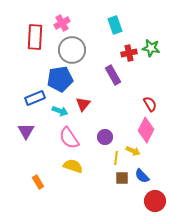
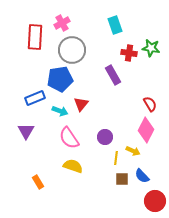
red cross: rotated 21 degrees clockwise
red triangle: moved 2 px left
brown square: moved 1 px down
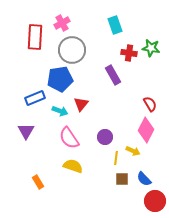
blue semicircle: moved 2 px right, 3 px down
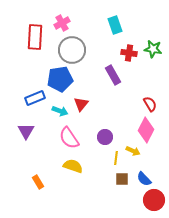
green star: moved 2 px right, 1 px down
red circle: moved 1 px left, 1 px up
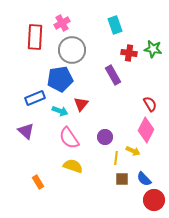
purple triangle: rotated 18 degrees counterclockwise
